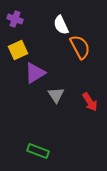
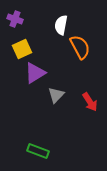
white semicircle: rotated 36 degrees clockwise
yellow square: moved 4 px right, 1 px up
gray triangle: rotated 18 degrees clockwise
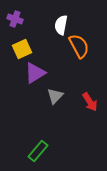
orange semicircle: moved 1 px left, 1 px up
gray triangle: moved 1 px left, 1 px down
green rectangle: rotated 70 degrees counterclockwise
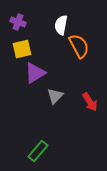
purple cross: moved 3 px right, 3 px down
yellow square: rotated 12 degrees clockwise
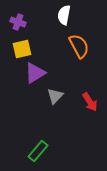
white semicircle: moved 3 px right, 10 px up
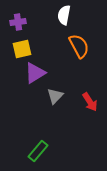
purple cross: rotated 28 degrees counterclockwise
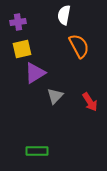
green rectangle: moved 1 px left; rotated 50 degrees clockwise
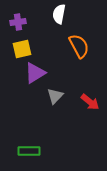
white semicircle: moved 5 px left, 1 px up
red arrow: rotated 18 degrees counterclockwise
green rectangle: moved 8 px left
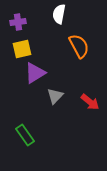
green rectangle: moved 4 px left, 16 px up; rotated 55 degrees clockwise
